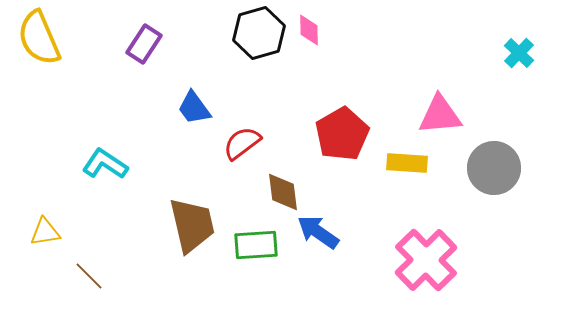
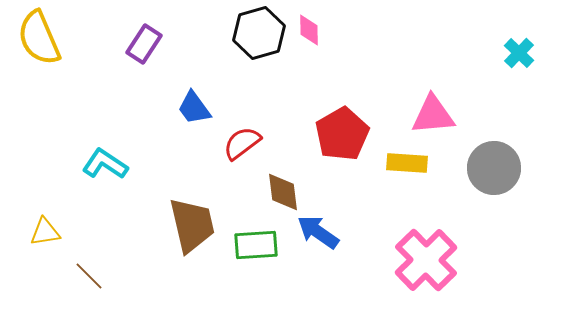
pink triangle: moved 7 px left
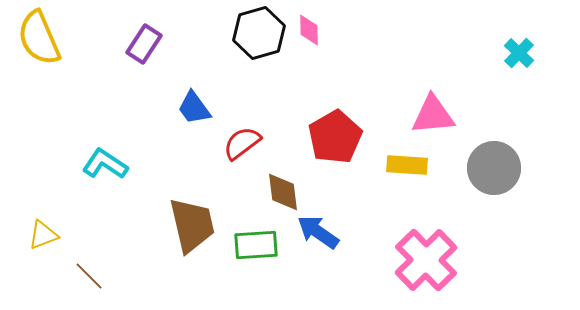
red pentagon: moved 7 px left, 3 px down
yellow rectangle: moved 2 px down
yellow triangle: moved 2 px left, 3 px down; rotated 12 degrees counterclockwise
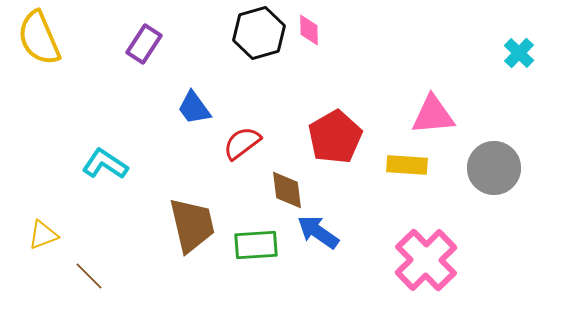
brown diamond: moved 4 px right, 2 px up
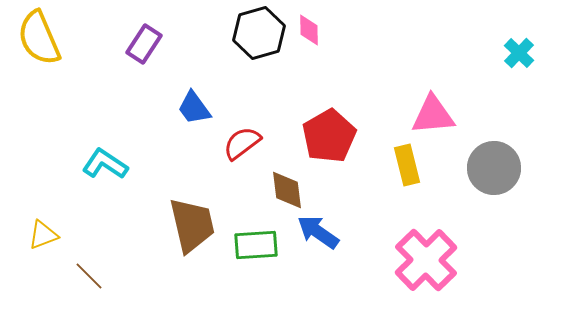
red pentagon: moved 6 px left, 1 px up
yellow rectangle: rotated 72 degrees clockwise
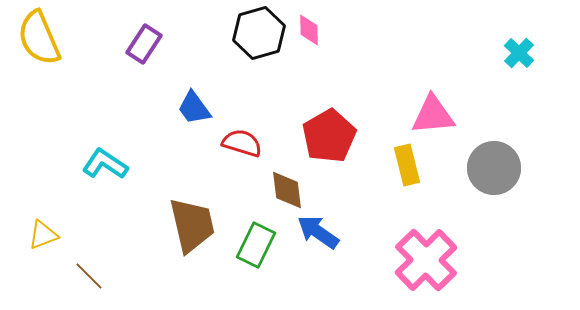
red semicircle: rotated 54 degrees clockwise
green rectangle: rotated 60 degrees counterclockwise
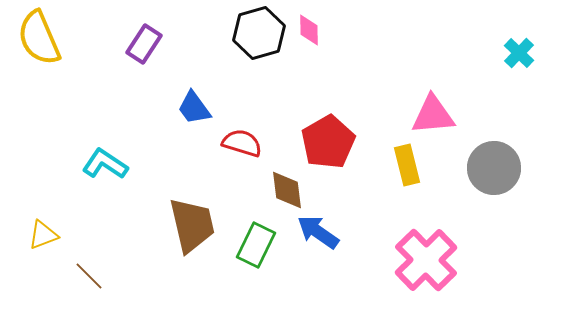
red pentagon: moved 1 px left, 6 px down
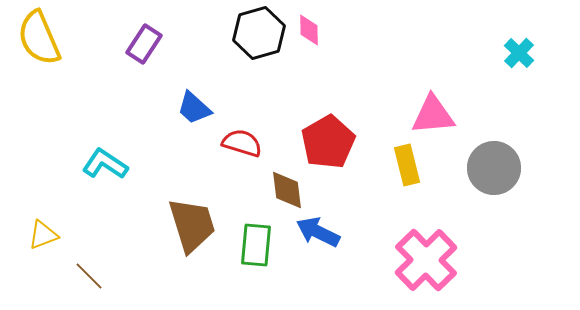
blue trapezoid: rotated 12 degrees counterclockwise
brown trapezoid: rotated 4 degrees counterclockwise
blue arrow: rotated 9 degrees counterclockwise
green rectangle: rotated 21 degrees counterclockwise
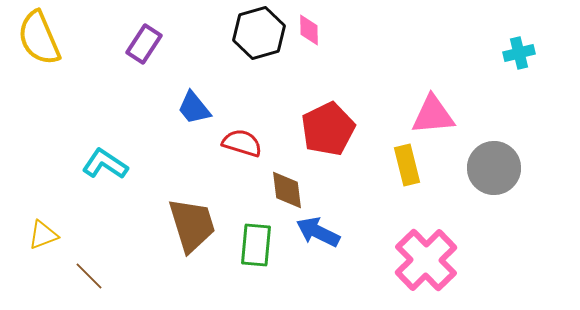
cyan cross: rotated 32 degrees clockwise
blue trapezoid: rotated 9 degrees clockwise
red pentagon: moved 13 px up; rotated 4 degrees clockwise
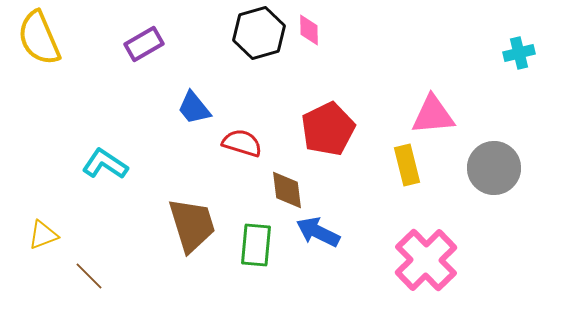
purple rectangle: rotated 27 degrees clockwise
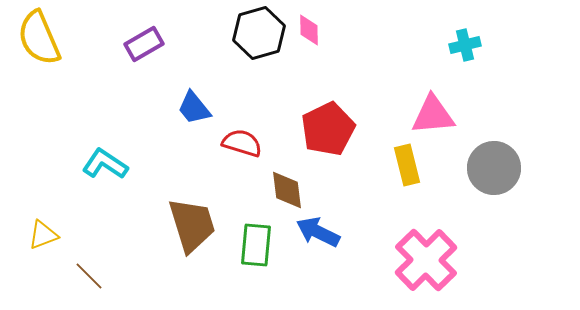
cyan cross: moved 54 px left, 8 px up
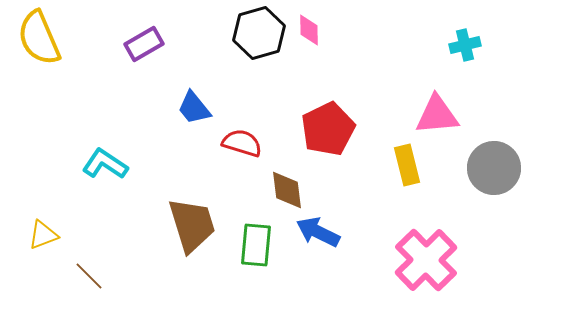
pink triangle: moved 4 px right
